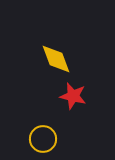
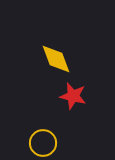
yellow circle: moved 4 px down
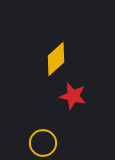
yellow diamond: rotated 68 degrees clockwise
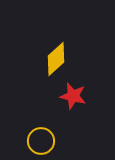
yellow circle: moved 2 px left, 2 px up
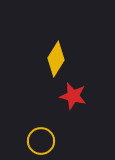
yellow diamond: rotated 16 degrees counterclockwise
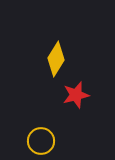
red star: moved 3 px right, 1 px up; rotated 28 degrees counterclockwise
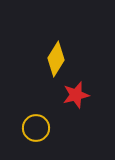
yellow circle: moved 5 px left, 13 px up
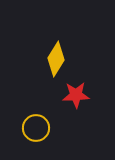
red star: rotated 12 degrees clockwise
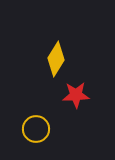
yellow circle: moved 1 px down
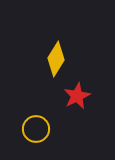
red star: moved 1 px right, 1 px down; rotated 24 degrees counterclockwise
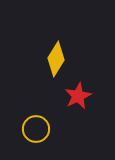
red star: moved 1 px right
